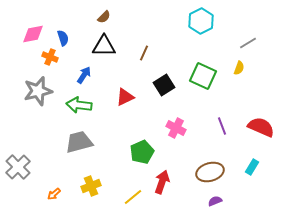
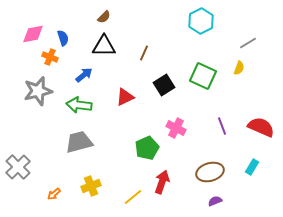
blue arrow: rotated 18 degrees clockwise
green pentagon: moved 5 px right, 4 px up
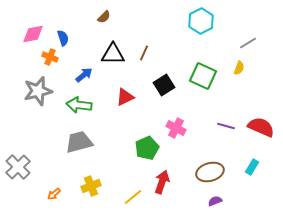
black triangle: moved 9 px right, 8 px down
purple line: moved 4 px right; rotated 54 degrees counterclockwise
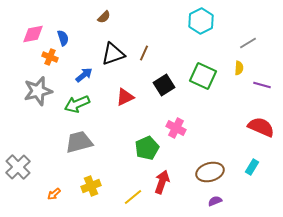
black triangle: rotated 20 degrees counterclockwise
yellow semicircle: rotated 16 degrees counterclockwise
green arrow: moved 2 px left, 1 px up; rotated 30 degrees counterclockwise
purple line: moved 36 px right, 41 px up
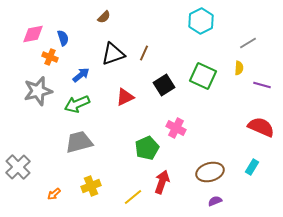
blue arrow: moved 3 px left
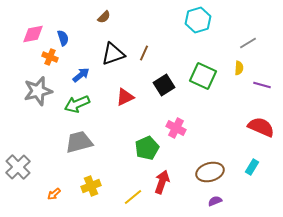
cyan hexagon: moved 3 px left, 1 px up; rotated 10 degrees clockwise
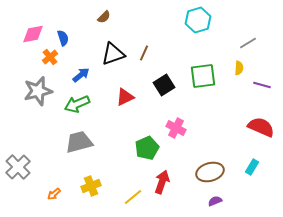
orange cross: rotated 28 degrees clockwise
green square: rotated 32 degrees counterclockwise
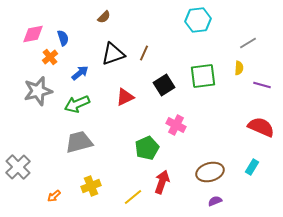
cyan hexagon: rotated 10 degrees clockwise
blue arrow: moved 1 px left, 2 px up
pink cross: moved 3 px up
orange arrow: moved 2 px down
